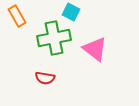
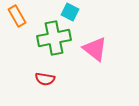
cyan square: moved 1 px left
red semicircle: moved 1 px down
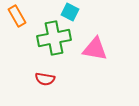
pink triangle: rotated 28 degrees counterclockwise
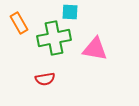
cyan square: rotated 24 degrees counterclockwise
orange rectangle: moved 2 px right, 7 px down
red semicircle: rotated 18 degrees counterclockwise
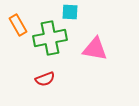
orange rectangle: moved 1 px left, 2 px down
green cross: moved 4 px left
red semicircle: rotated 12 degrees counterclockwise
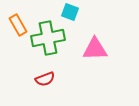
cyan square: rotated 18 degrees clockwise
green cross: moved 2 px left
pink triangle: rotated 12 degrees counterclockwise
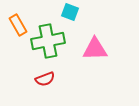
green cross: moved 3 px down
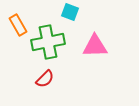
green cross: moved 1 px down
pink triangle: moved 3 px up
red semicircle: rotated 24 degrees counterclockwise
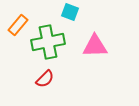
orange rectangle: rotated 70 degrees clockwise
